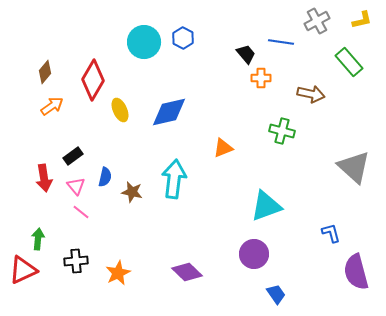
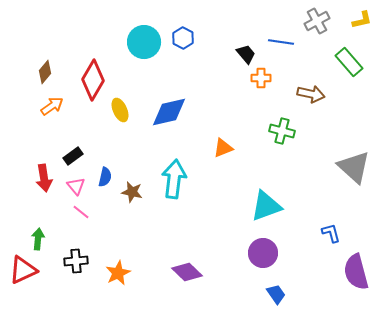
purple circle: moved 9 px right, 1 px up
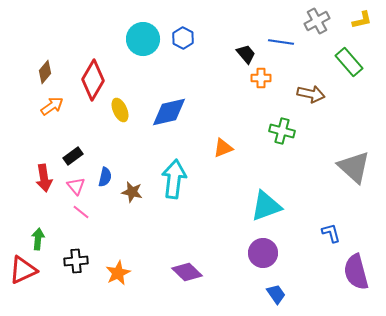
cyan circle: moved 1 px left, 3 px up
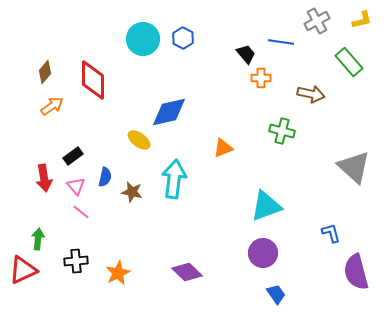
red diamond: rotated 30 degrees counterclockwise
yellow ellipse: moved 19 px right, 30 px down; rotated 30 degrees counterclockwise
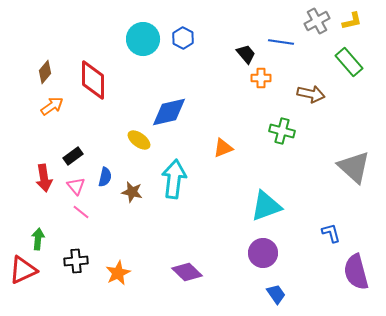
yellow L-shape: moved 10 px left, 1 px down
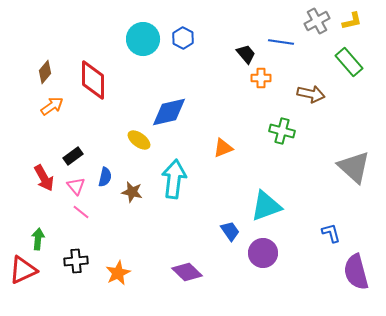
red arrow: rotated 20 degrees counterclockwise
blue trapezoid: moved 46 px left, 63 px up
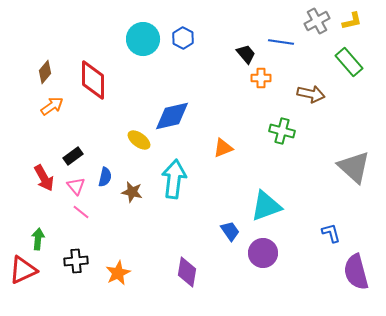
blue diamond: moved 3 px right, 4 px down
purple diamond: rotated 56 degrees clockwise
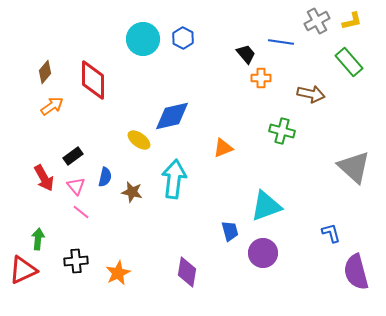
blue trapezoid: rotated 20 degrees clockwise
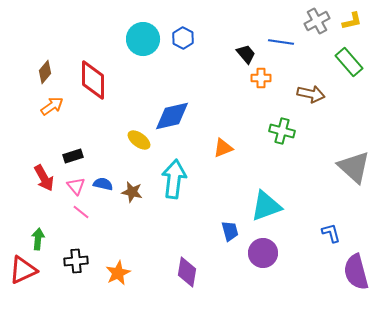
black rectangle: rotated 18 degrees clockwise
blue semicircle: moved 2 px left, 7 px down; rotated 90 degrees counterclockwise
